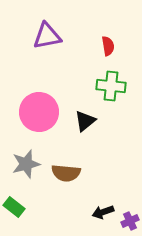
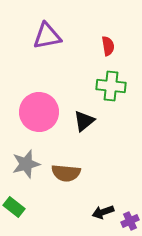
black triangle: moved 1 px left
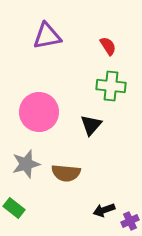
red semicircle: rotated 24 degrees counterclockwise
black triangle: moved 7 px right, 4 px down; rotated 10 degrees counterclockwise
green rectangle: moved 1 px down
black arrow: moved 1 px right, 2 px up
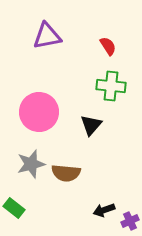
gray star: moved 5 px right
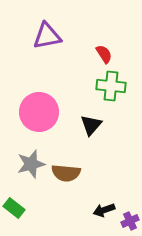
red semicircle: moved 4 px left, 8 px down
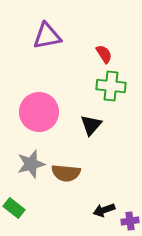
purple cross: rotated 18 degrees clockwise
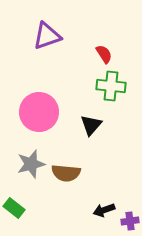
purple triangle: rotated 8 degrees counterclockwise
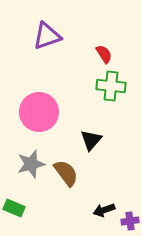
black triangle: moved 15 px down
brown semicircle: rotated 132 degrees counterclockwise
green rectangle: rotated 15 degrees counterclockwise
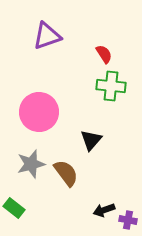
green rectangle: rotated 15 degrees clockwise
purple cross: moved 2 px left, 1 px up; rotated 18 degrees clockwise
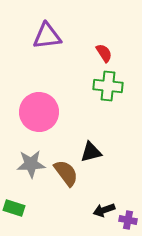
purple triangle: rotated 12 degrees clockwise
red semicircle: moved 1 px up
green cross: moved 3 px left
black triangle: moved 12 px down; rotated 35 degrees clockwise
gray star: rotated 12 degrees clockwise
green rectangle: rotated 20 degrees counterclockwise
